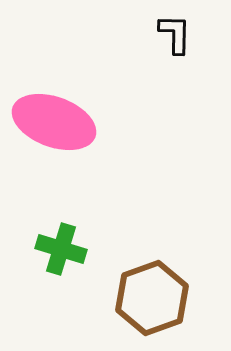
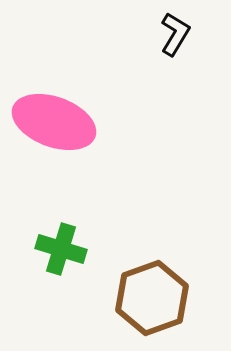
black L-shape: rotated 30 degrees clockwise
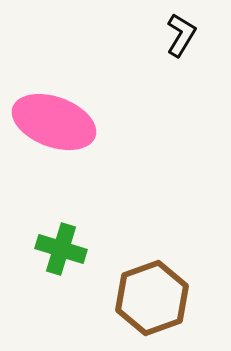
black L-shape: moved 6 px right, 1 px down
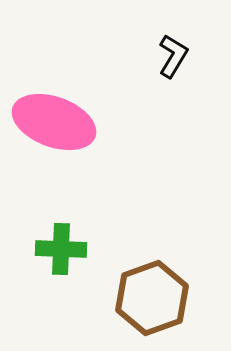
black L-shape: moved 8 px left, 21 px down
green cross: rotated 15 degrees counterclockwise
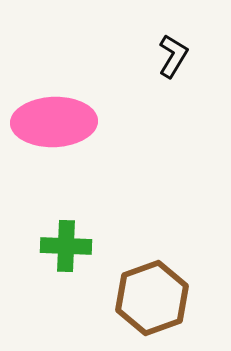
pink ellipse: rotated 22 degrees counterclockwise
green cross: moved 5 px right, 3 px up
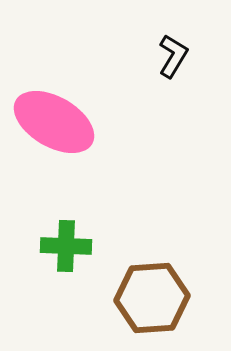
pink ellipse: rotated 32 degrees clockwise
brown hexagon: rotated 16 degrees clockwise
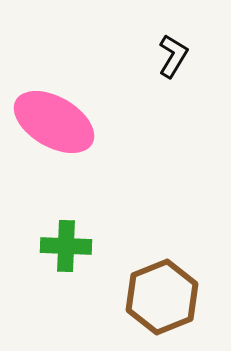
brown hexagon: moved 10 px right, 1 px up; rotated 18 degrees counterclockwise
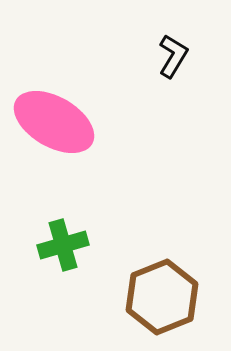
green cross: moved 3 px left, 1 px up; rotated 18 degrees counterclockwise
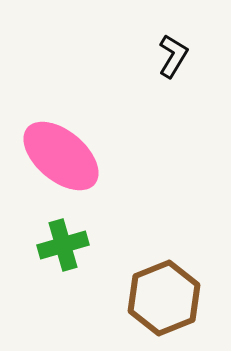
pink ellipse: moved 7 px right, 34 px down; rotated 10 degrees clockwise
brown hexagon: moved 2 px right, 1 px down
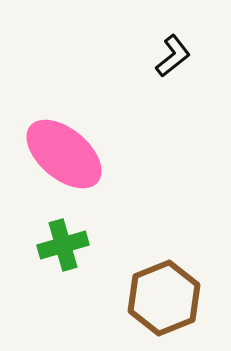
black L-shape: rotated 21 degrees clockwise
pink ellipse: moved 3 px right, 2 px up
